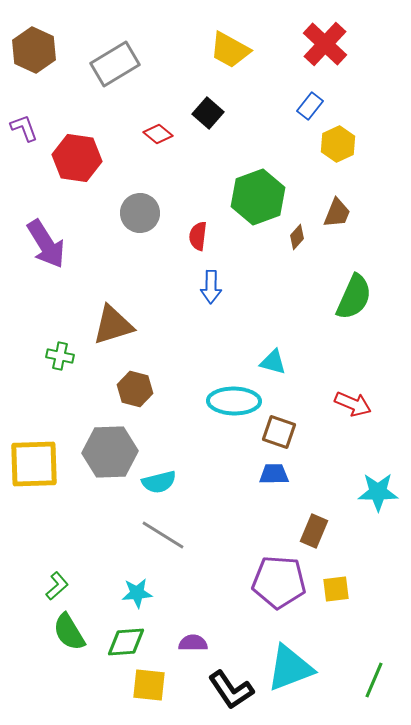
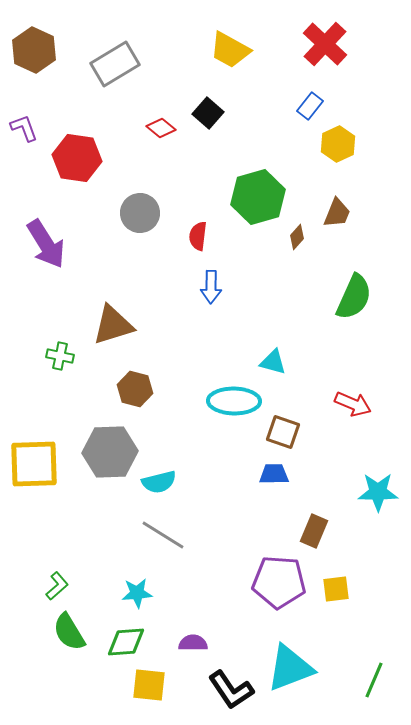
red diamond at (158, 134): moved 3 px right, 6 px up
green hexagon at (258, 197): rotated 4 degrees clockwise
brown square at (279, 432): moved 4 px right
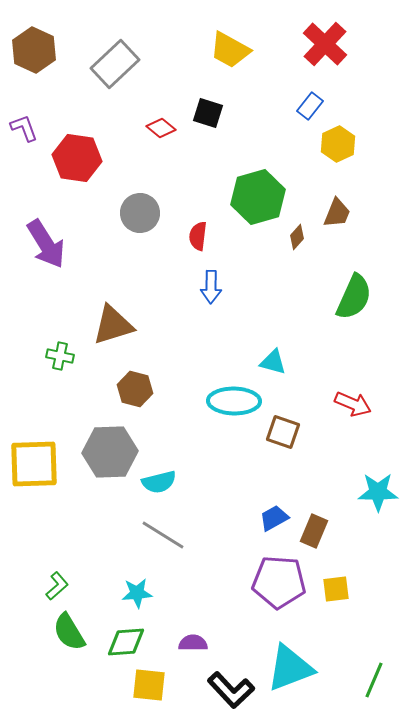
gray rectangle at (115, 64): rotated 12 degrees counterclockwise
black square at (208, 113): rotated 24 degrees counterclockwise
blue trapezoid at (274, 474): moved 44 px down; rotated 28 degrees counterclockwise
black L-shape at (231, 690): rotated 9 degrees counterclockwise
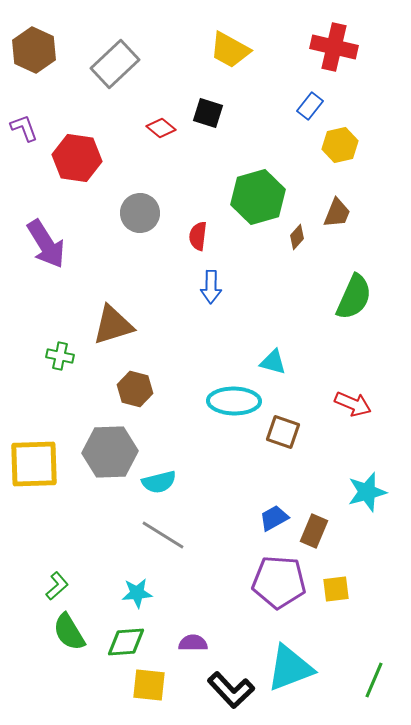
red cross at (325, 44): moved 9 px right, 3 px down; rotated 30 degrees counterclockwise
yellow hexagon at (338, 144): moved 2 px right, 1 px down; rotated 12 degrees clockwise
cyan star at (378, 492): moved 11 px left; rotated 15 degrees counterclockwise
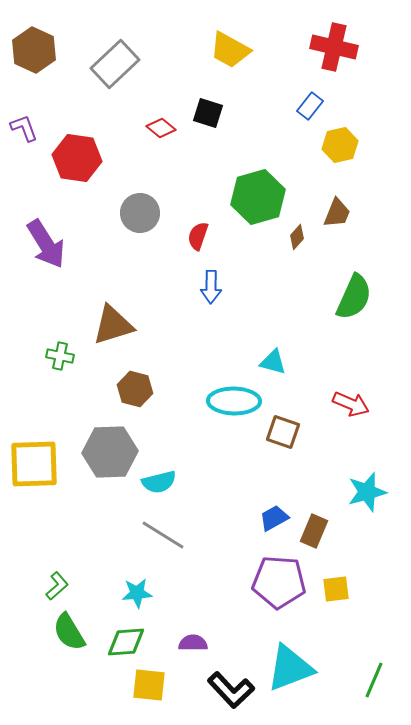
red semicircle at (198, 236): rotated 12 degrees clockwise
red arrow at (353, 404): moved 2 px left
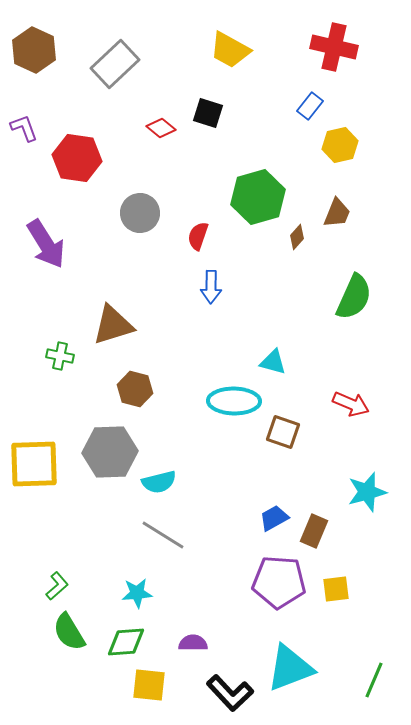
black L-shape at (231, 690): moved 1 px left, 3 px down
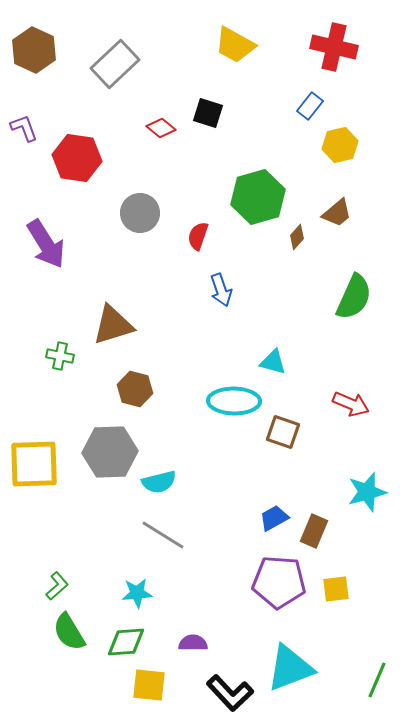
yellow trapezoid at (230, 50): moved 5 px right, 5 px up
brown trapezoid at (337, 213): rotated 28 degrees clockwise
blue arrow at (211, 287): moved 10 px right, 3 px down; rotated 20 degrees counterclockwise
green line at (374, 680): moved 3 px right
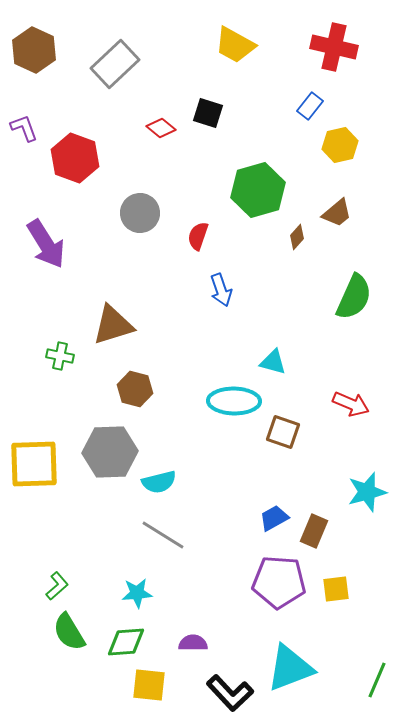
red hexagon at (77, 158): moved 2 px left; rotated 12 degrees clockwise
green hexagon at (258, 197): moved 7 px up
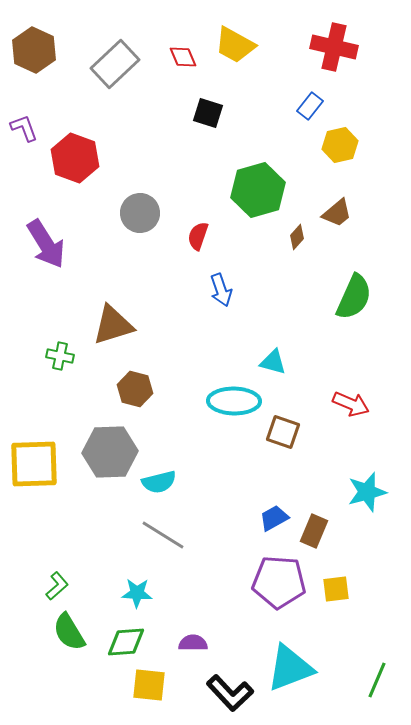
red diamond at (161, 128): moved 22 px right, 71 px up; rotated 28 degrees clockwise
cyan star at (137, 593): rotated 8 degrees clockwise
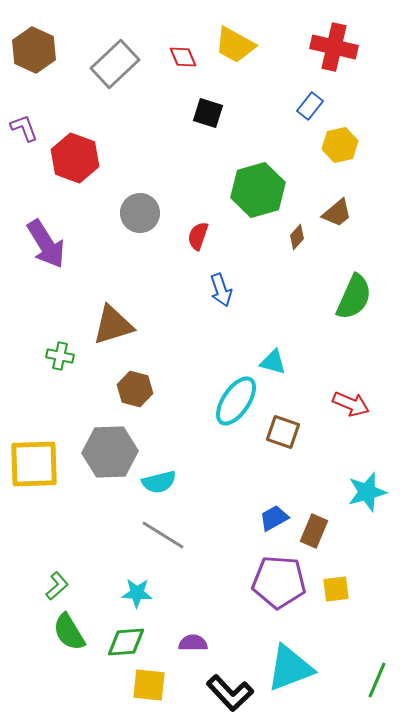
cyan ellipse at (234, 401): moved 2 px right; rotated 57 degrees counterclockwise
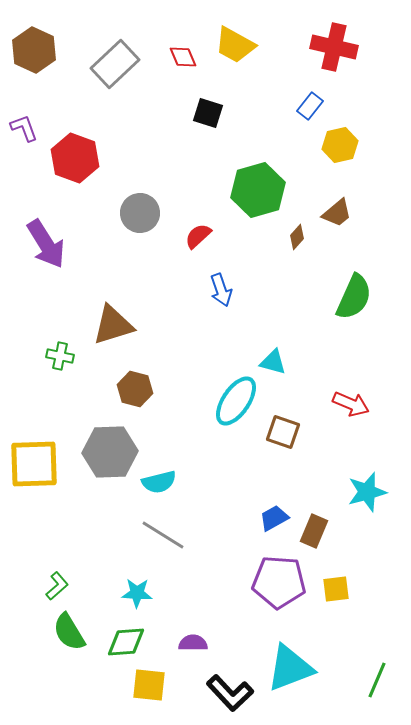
red semicircle at (198, 236): rotated 28 degrees clockwise
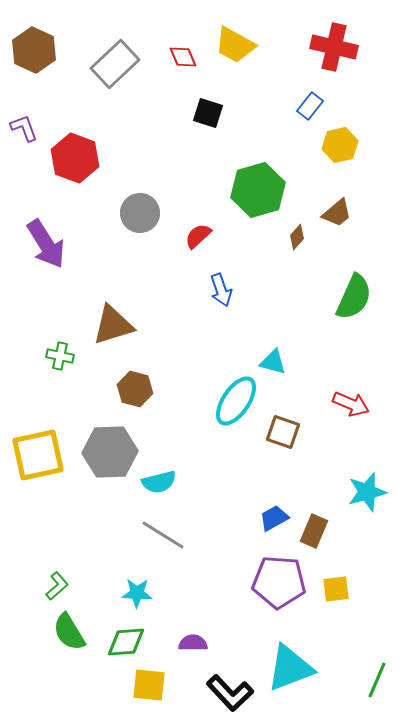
yellow square at (34, 464): moved 4 px right, 9 px up; rotated 10 degrees counterclockwise
